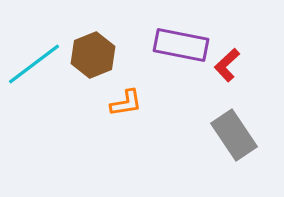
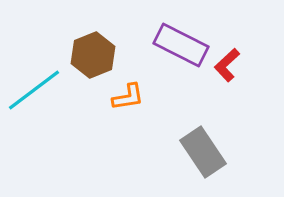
purple rectangle: rotated 16 degrees clockwise
cyan line: moved 26 px down
orange L-shape: moved 2 px right, 6 px up
gray rectangle: moved 31 px left, 17 px down
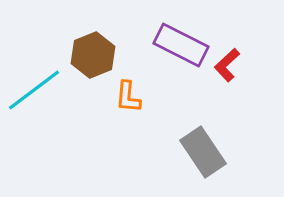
orange L-shape: rotated 104 degrees clockwise
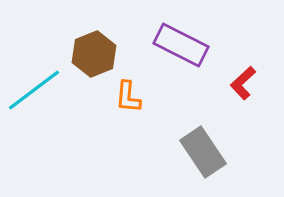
brown hexagon: moved 1 px right, 1 px up
red L-shape: moved 16 px right, 18 px down
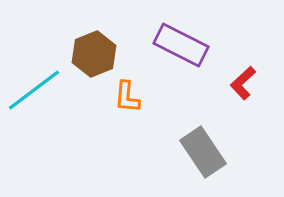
orange L-shape: moved 1 px left
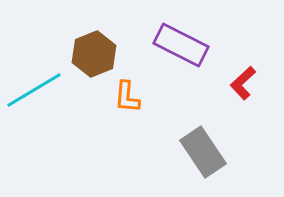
cyan line: rotated 6 degrees clockwise
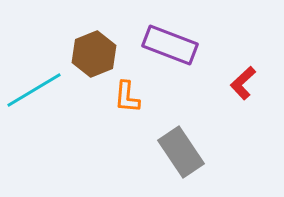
purple rectangle: moved 11 px left; rotated 6 degrees counterclockwise
gray rectangle: moved 22 px left
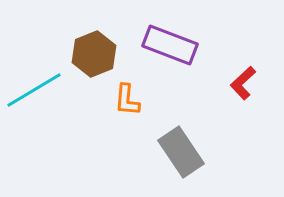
orange L-shape: moved 3 px down
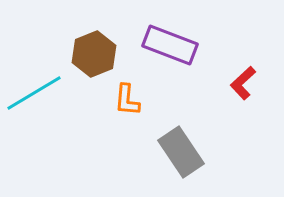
cyan line: moved 3 px down
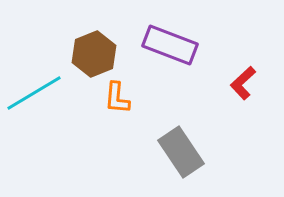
orange L-shape: moved 10 px left, 2 px up
